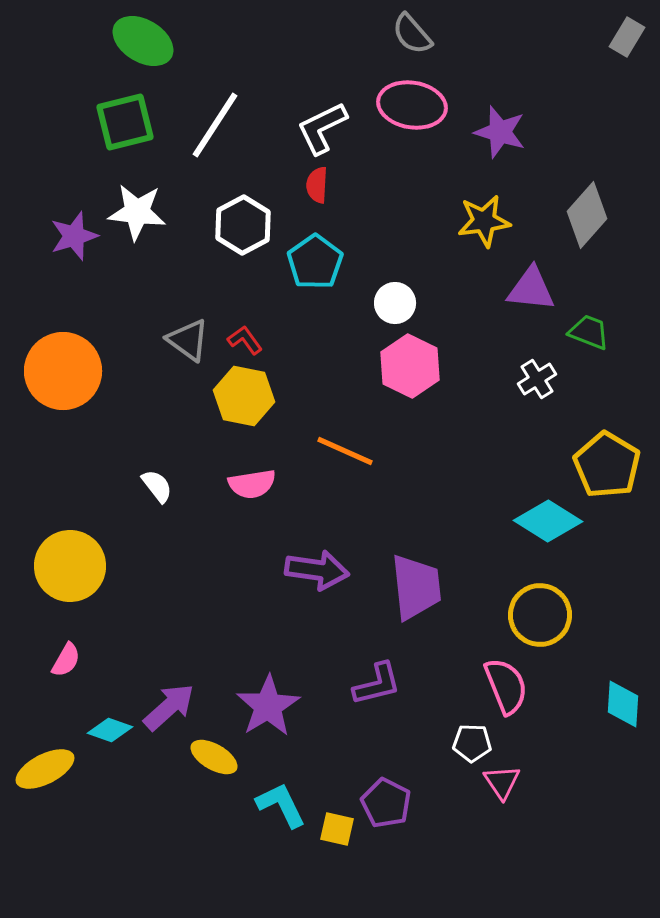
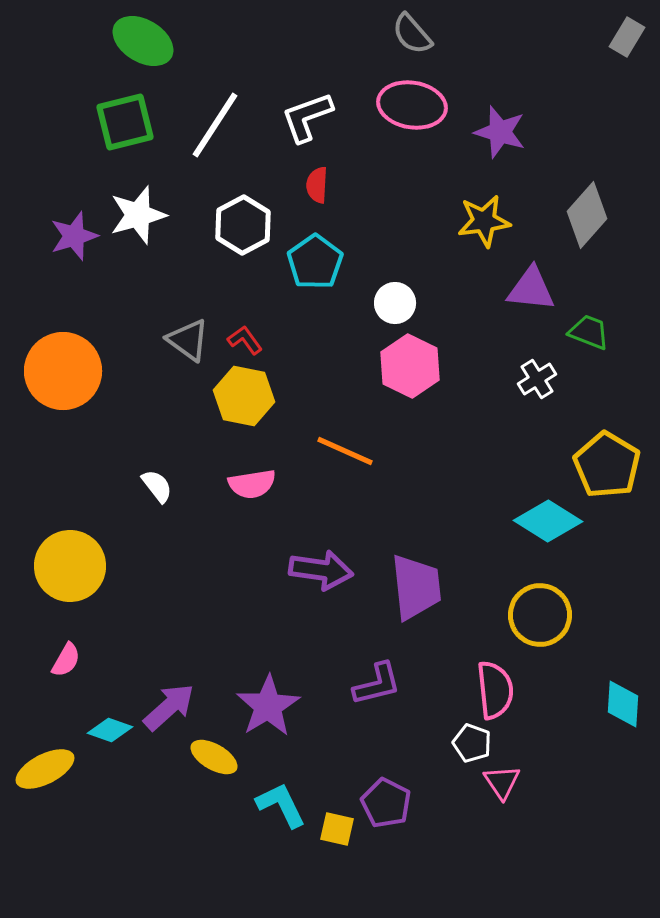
white L-shape at (322, 128): moved 15 px left, 11 px up; rotated 6 degrees clockwise
white star at (137, 212): moved 1 px right, 3 px down; rotated 22 degrees counterclockwise
purple arrow at (317, 570): moved 4 px right
pink semicircle at (506, 686): moved 11 px left, 4 px down; rotated 16 degrees clockwise
white pentagon at (472, 743): rotated 18 degrees clockwise
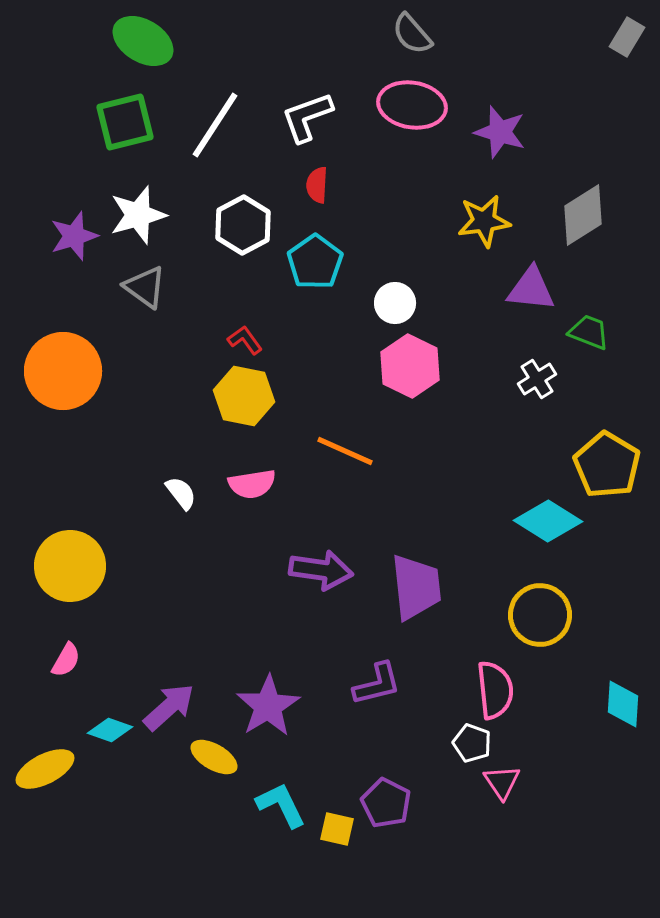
gray diamond at (587, 215): moved 4 px left; rotated 16 degrees clockwise
gray triangle at (188, 340): moved 43 px left, 53 px up
white semicircle at (157, 486): moved 24 px right, 7 px down
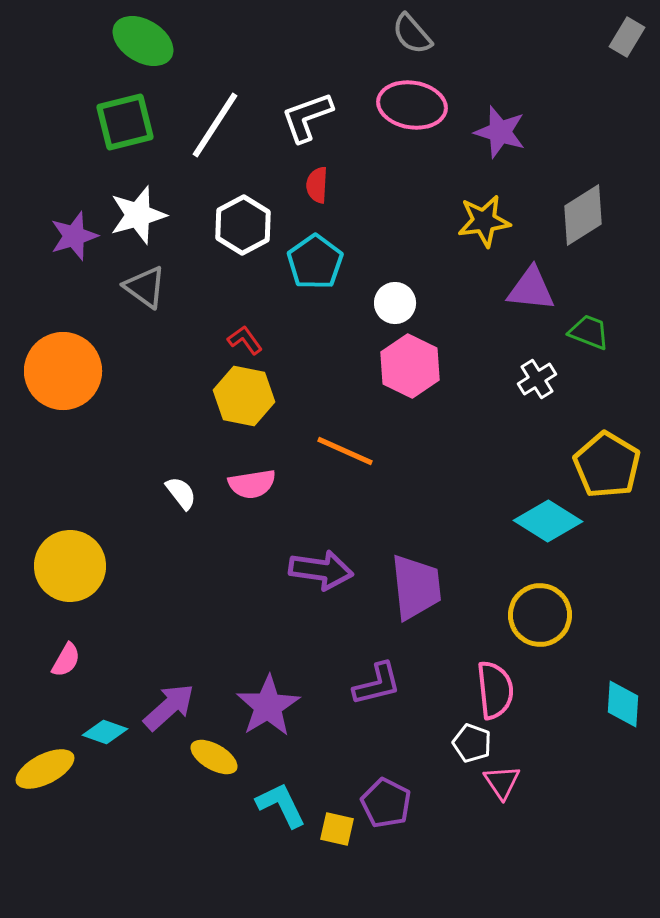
cyan diamond at (110, 730): moved 5 px left, 2 px down
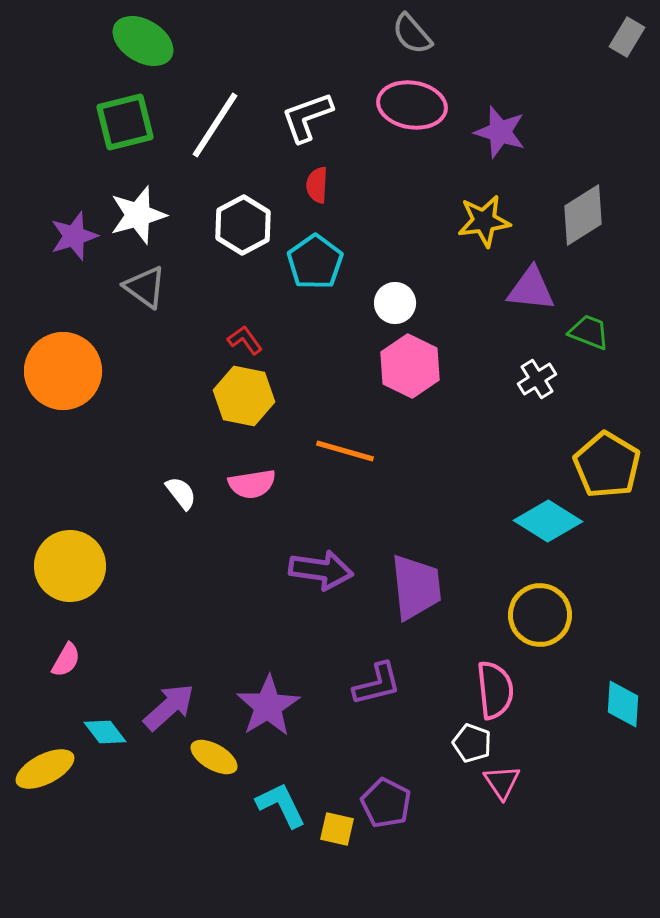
orange line at (345, 451): rotated 8 degrees counterclockwise
cyan diamond at (105, 732): rotated 33 degrees clockwise
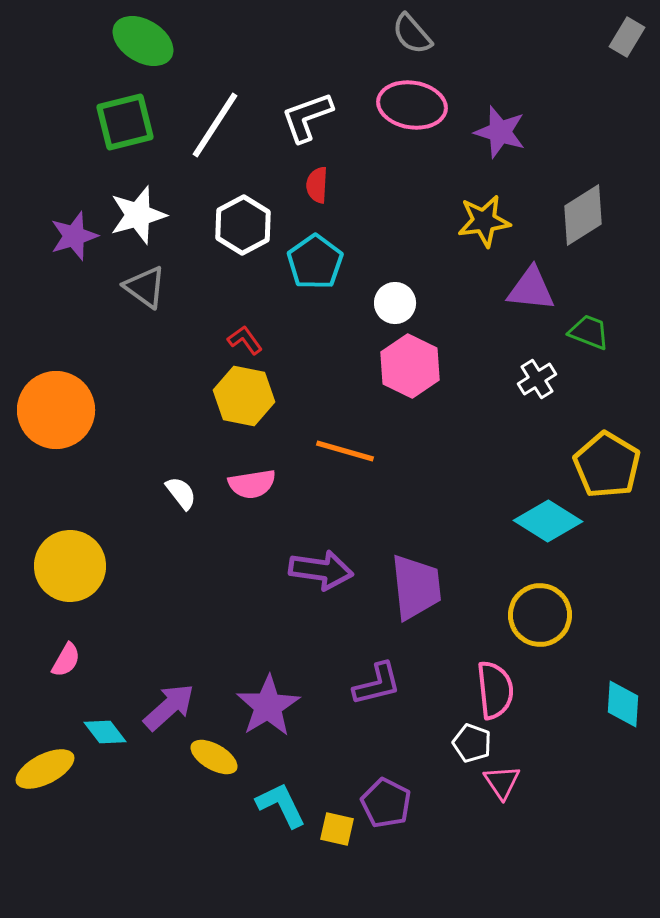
orange circle at (63, 371): moved 7 px left, 39 px down
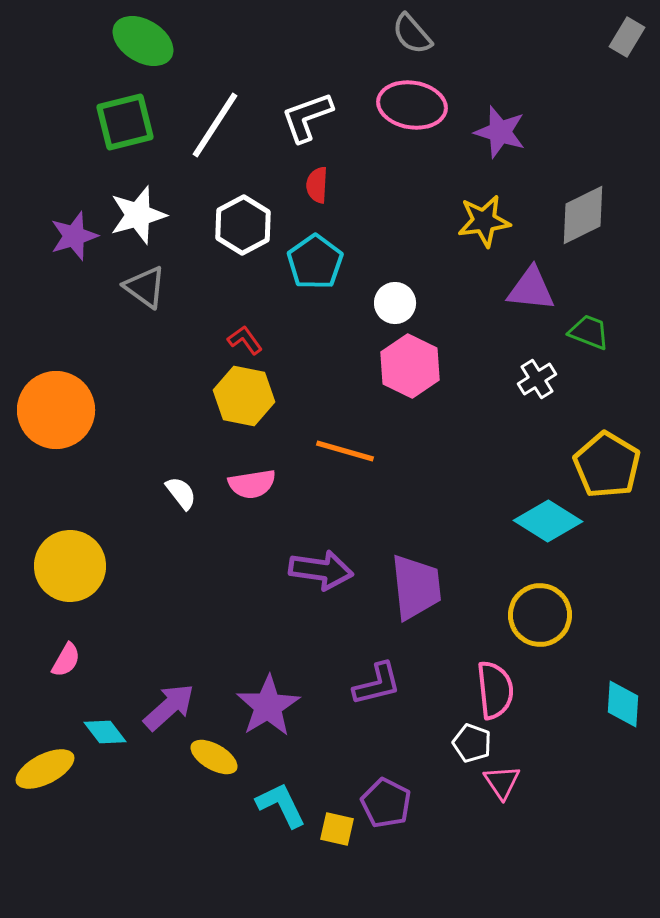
gray diamond at (583, 215): rotated 6 degrees clockwise
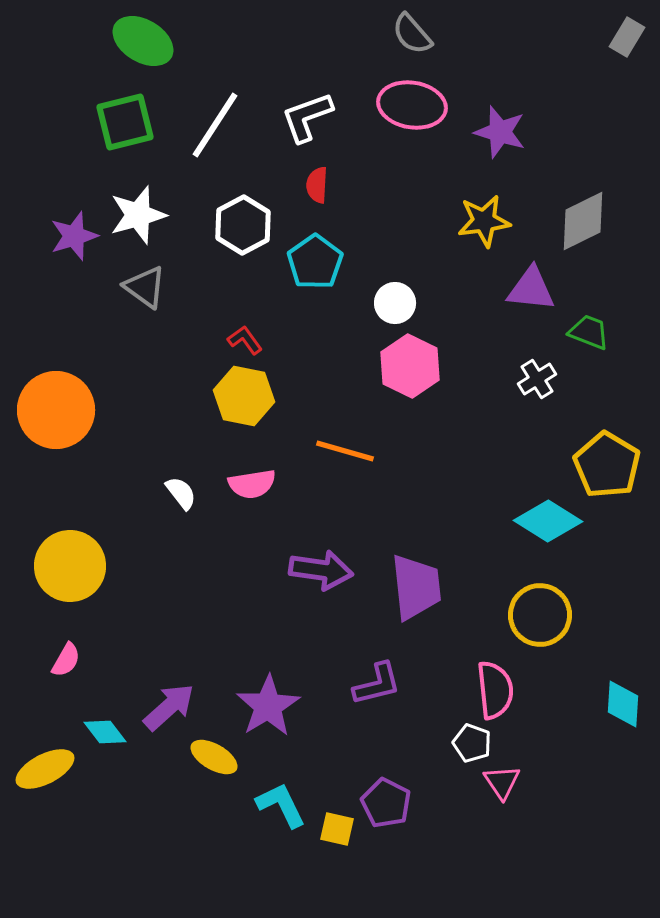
gray diamond at (583, 215): moved 6 px down
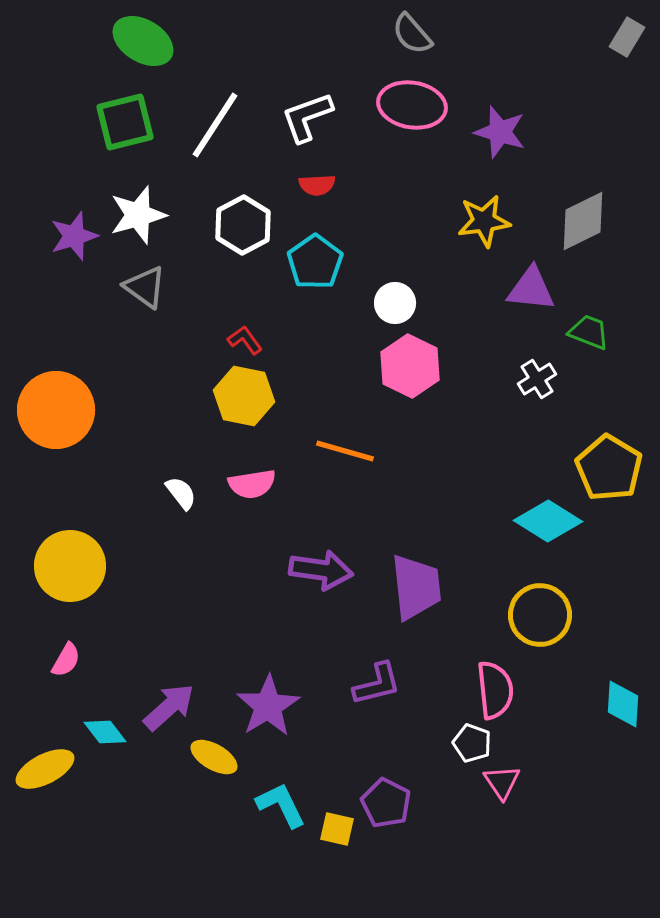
red semicircle at (317, 185): rotated 96 degrees counterclockwise
yellow pentagon at (607, 465): moved 2 px right, 3 px down
